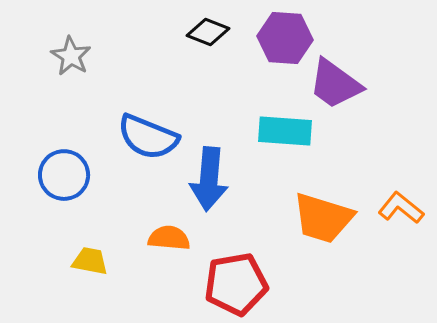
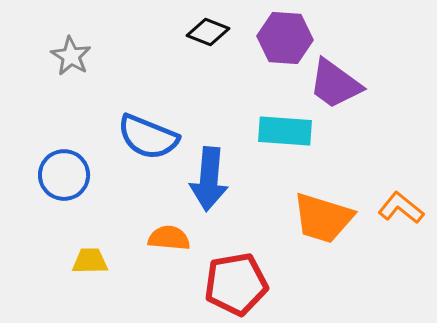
yellow trapezoid: rotated 12 degrees counterclockwise
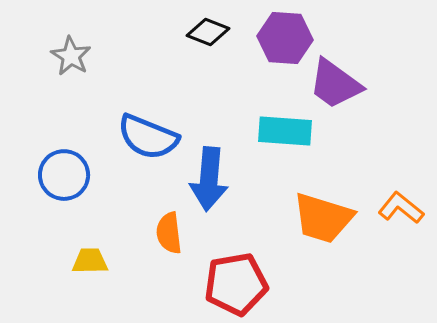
orange semicircle: moved 5 px up; rotated 102 degrees counterclockwise
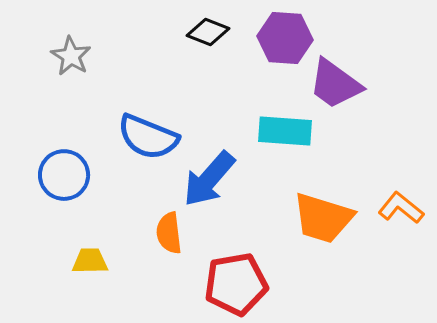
blue arrow: rotated 36 degrees clockwise
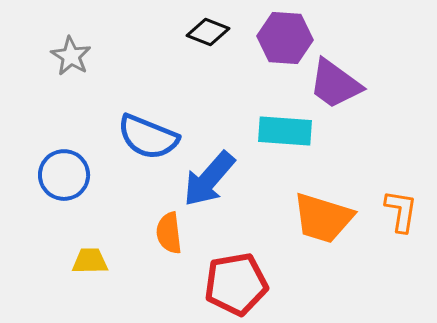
orange L-shape: moved 3 px down; rotated 60 degrees clockwise
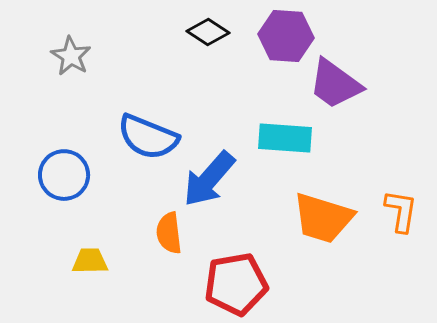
black diamond: rotated 12 degrees clockwise
purple hexagon: moved 1 px right, 2 px up
cyan rectangle: moved 7 px down
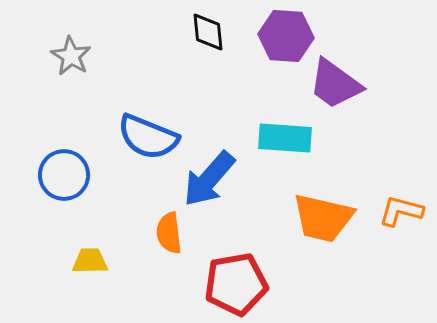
black diamond: rotated 51 degrees clockwise
orange L-shape: rotated 84 degrees counterclockwise
orange trapezoid: rotated 4 degrees counterclockwise
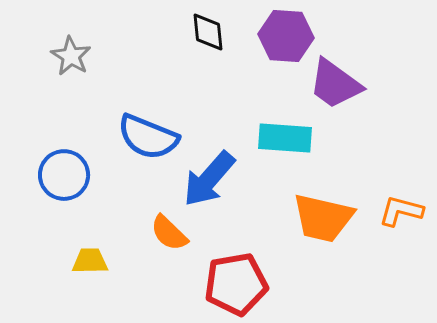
orange semicircle: rotated 39 degrees counterclockwise
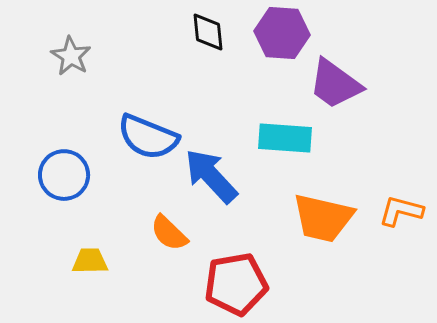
purple hexagon: moved 4 px left, 3 px up
blue arrow: moved 2 px right, 3 px up; rotated 96 degrees clockwise
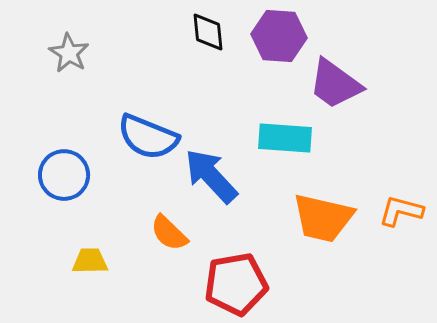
purple hexagon: moved 3 px left, 3 px down
gray star: moved 2 px left, 3 px up
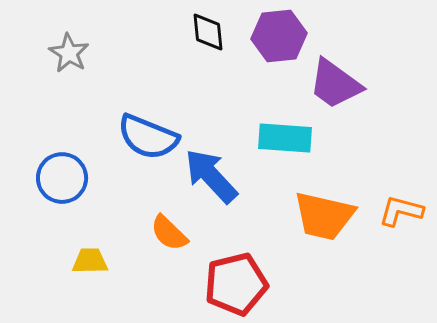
purple hexagon: rotated 10 degrees counterclockwise
blue circle: moved 2 px left, 3 px down
orange trapezoid: moved 1 px right, 2 px up
red pentagon: rotated 4 degrees counterclockwise
